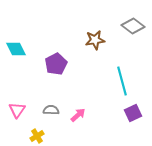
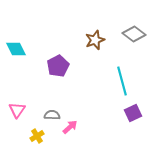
gray diamond: moved 1 px right, 8 px down
brown star: rotated 12 degrees counterclockwise
purple pentagon: moved 2 px right, 2 px down
gray semicircle: moved 1 px right, 5 px down
pink arrow: moved 8 px left, 12 px down
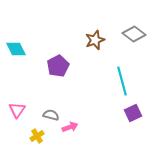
gray semicircle: moved 1 px left; rotated 14 degrees clockwise
pink arrow: rotated 21 degrees clockwise
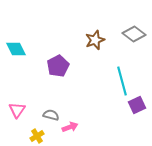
purple square: moved 4 px right, 8 px up
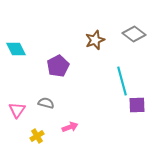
purple square: rotated 24 degrees clockwise
gray semicircle: moved 5 px left, 12 px up
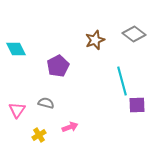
yellow cross: moved 2 px right, 1 px up
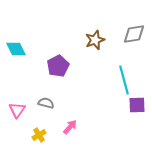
gray diamond: rotated 45 degrees counterclockwise
cyan line: moved 2 px right, 1 px up
pink arrow: rotated 28 degrees counterclockwise
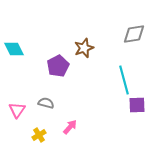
brown star: moved 11 px left, 8 px down
cyan diamond: moved 2 px left
